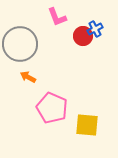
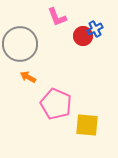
pink pentagon: moved 4 px right, 4 px up
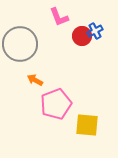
pink L-shape: moved 2 px right
blue cross: moved 2 px down
red circle: moved 1 px left
orange arrow: moved 7 px right, 3 px down
pink pentagon: rotated 28 degrees clockwise
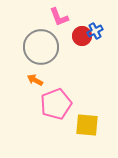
gray circle: moved 21 px right, 3 px down
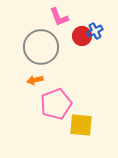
orange arrow: rotated 42 degrees counterclockwise
yellow square: moved 6 px left
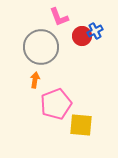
orange arrow: rotated 112 degrees clockwise
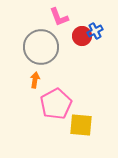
pink pentagon: rotated 8 degrees counterclockwise
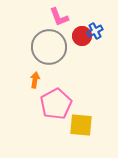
gray circle: moved 8 px right
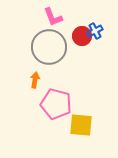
pink L-shape: moved 6 px left
pink pentagon: rotated 28 degrees counterclockwise
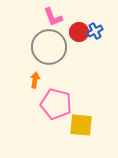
red circle: moved 3 px left, 4 px up
